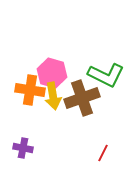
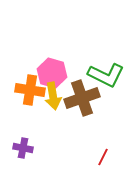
red line: moved 4 px down
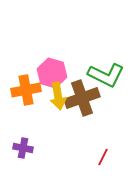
orange cross: moved 4 px left; rotated 20 degrees counterclockwise
yellow arrow: moved 5 px right
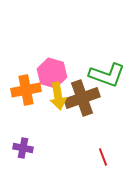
green L-shape: moved 1 px right; rotated 6 degrees counterclockwise
red line: rotated 48 degrees counterclockwise
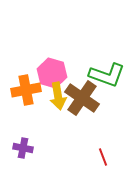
brown cross: rotated 36 degrees counterclockwise
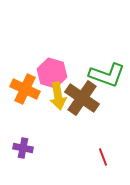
orange cross: moved 1 px left, 1 px up; rotated 36 degrees clockwise
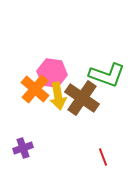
pink hexagon: rotated 8 degrees counterclockwise
orange cross: moved 10 px right; rotated 16 degrees clockwise
purple cross: rotated 30 degrees counterclockwise
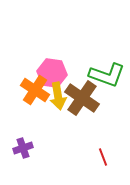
orange cross: moved 1 px down; rotated 8 degrees counterclockwise
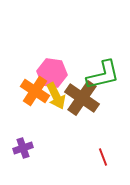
green L-shape: moved 4 px left; rotated 33 degrees counterclockwise
orange cross: moved 1 px down
yellow arrow: moved 2 px left; rotated 16 degrees counterclockwise
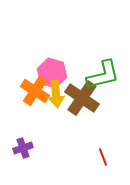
pink hexagon: rotated 8 degrees clockwise
yellow arrow: moved 2 px up; rotated 20 degrees clockwise
